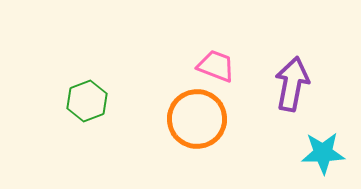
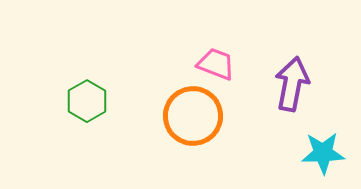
pink trapezoid: moved 2 px up
green hexagon: rotated 9 degrees counterclockwise
orange circle: moved 4 px left, 3 px up
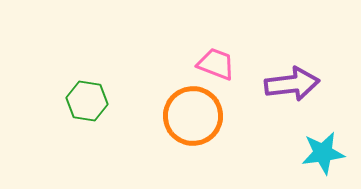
purple arrow: rotated 72 degrees clockwise
green hexagon: rotated 21 degrees counterclockwise
cyan star: rotated 6 degrees counterclockwise
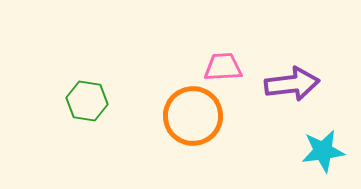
pink trapezoid: moved 7 px right, 3 px down; rotated 24 degrees counterclockwise
cyan star: moved 2 px up
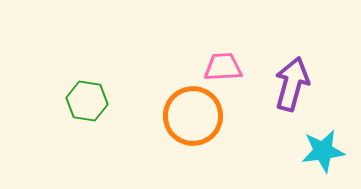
purple arrow: rotated 68 degrees counterclockwise
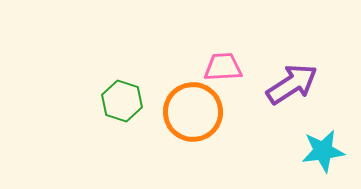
purple arrow: rotated 42 degrees clockwise
green hexagon: moved 35 px right; rotated 9 degrees clockwise
orange circle: moved 4 px up
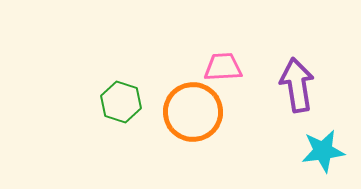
purple arrow: moved 5 px right, 1 px down; rotated 66 degrees counterclockwise
green hexagon: moved 1 px left, 1 px down
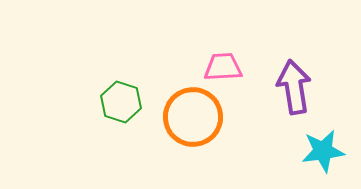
purple arrow: moved 3 px left, 2 px down
orange circle: moved 5 px down
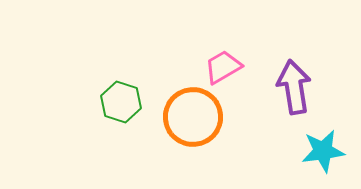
pink trapezoid: rotated 27 degrees counterclockwise
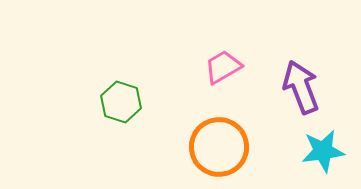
purple arrow: moved 7 px right; rotated 12 degrees counterclockwise
orange circle: moved 26 px right, 30 px down
